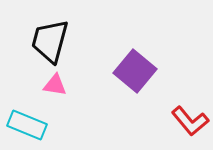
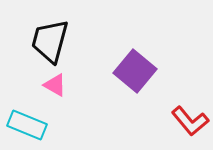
pink triangle: rotated 20 degrees clockwise
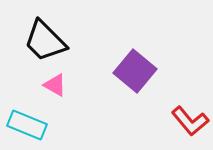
black trapezoid: moved 5 px left; rotated 60 degrees counterclockwise
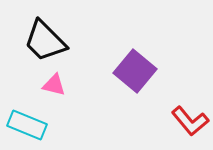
pink triangle: moved 1 px left; rotated 15 degrees counterclockwise
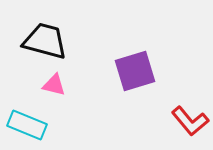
black trapezoid: rotated 150 degrees clockwise
purple square: rotated 33 degrees clockwise
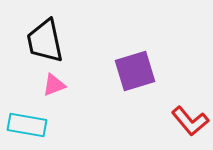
black trapezoid: rotated 117 degrees counterclockwise
pink triangle: rotated 35 degrees counterclockwise
cyan rectangle: rotated 12 degrees counterclockwise
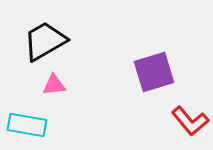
black trapezoid: rotated 72 degrees clockwise
purple square: moved 19 px right, 1 px down
pink triangle: rotated 15 degrees clockwise
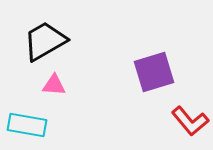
pink triangle: rotated 10 degrees clockwise
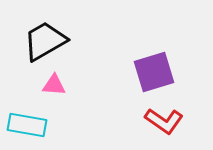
red L-shape: moved 26 px left; rotated 15 degrees counterclockwise
